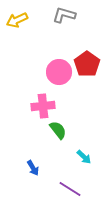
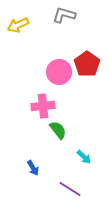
yellow arrow: moved 1 px right, 5 px down
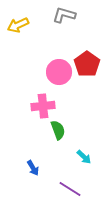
green semicircle: rotated 18 degrees clockwise
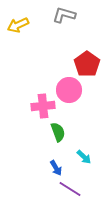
pink circle: moved 10 px right, 18 px down
green semicircle: moved 2 px down
blue arrow: moved 23 px right
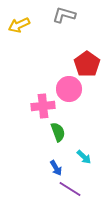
yellow arrow: moved 1 px right
pink circle: moved 1 px up
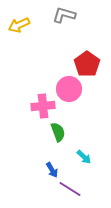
blue arrow: moved 4 px left, 2 px down
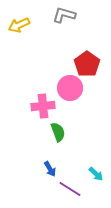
pink circle: moved 1 px right, 1 px up
cyan arrow: moved 12 px right, 17 px down
blue arrow: moved 2 px left, 1 px up
